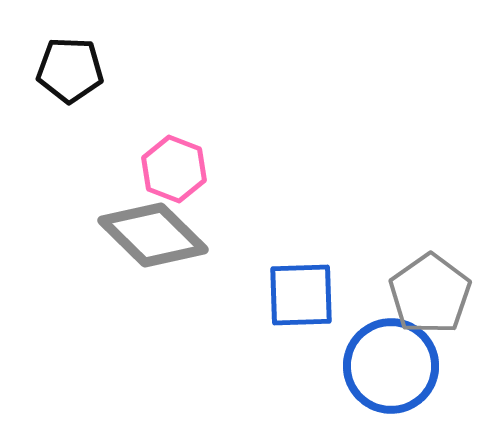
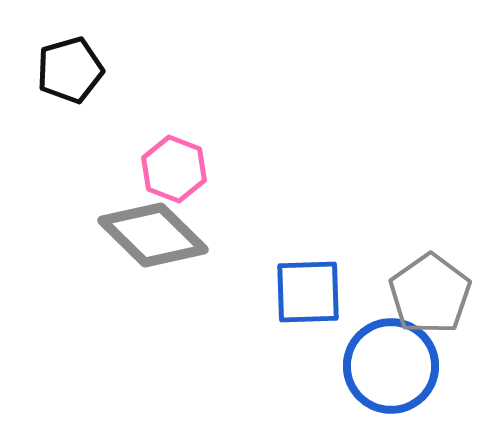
black pentagon: rotated 18 degrees counterclockwise
blue square: moved 7 px right, 3 px up
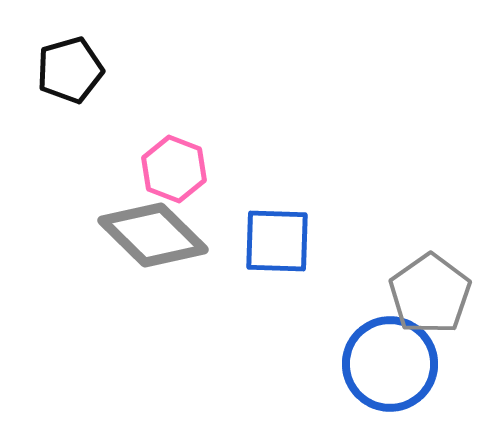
blue square: moved 31 px left, 51 px up; rotated 4 degrees clockwise
blue circle: moved 1 px left, 2 px up
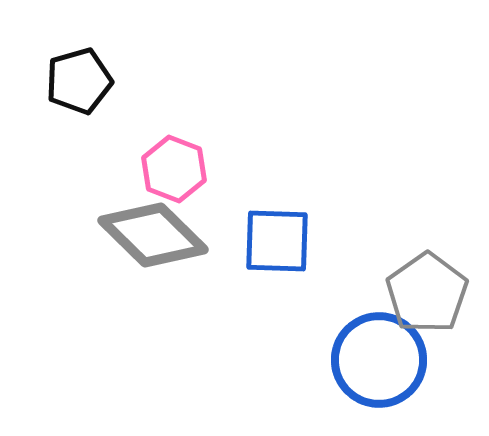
black pentagon: moved 9 px right, 11 px down
gray pentagon: moved 3 px left, 1 px up
blue circle: moved 11 px left, 4 px up
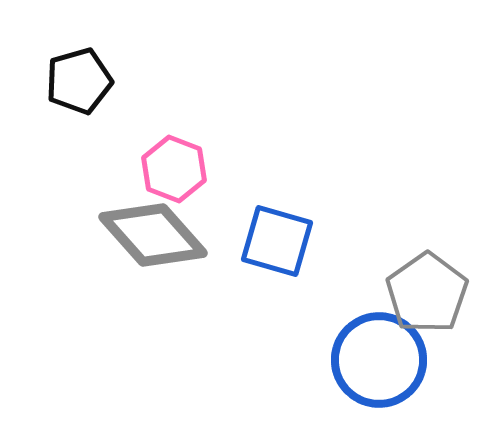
gray diamond: rotated 4 degrees clockwise
blue square: rotated 14 degrees clockwise
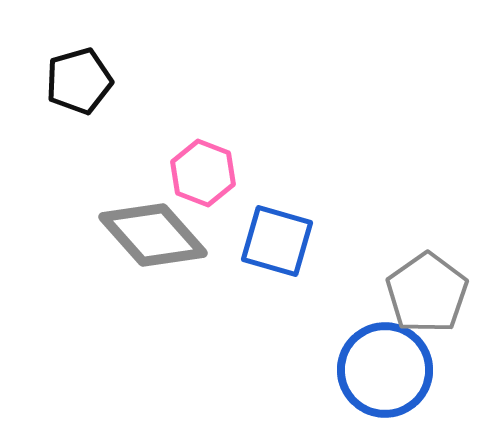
pink hexagon: moved 29 px right, 4 px down
blue circle: moved 6 px right, 10 px down
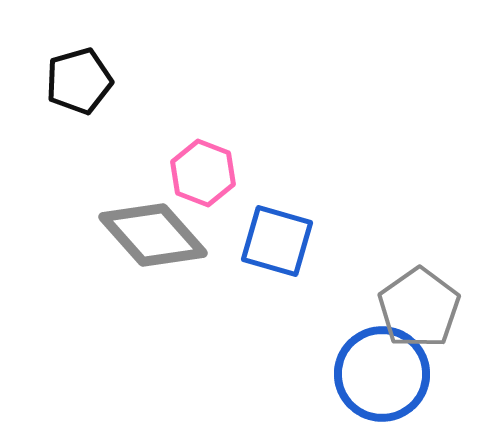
gray pentagon: moved 8 px left, 15 px down
blue circle: moved 3 px left, 4 px down
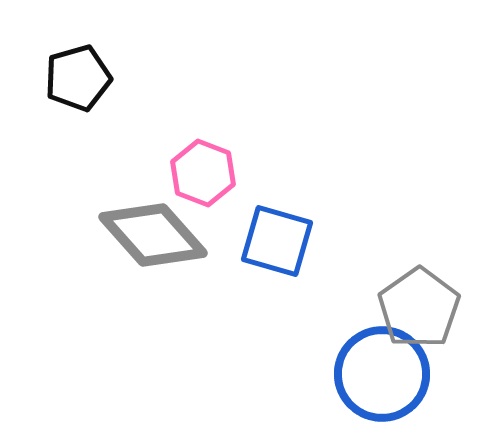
black pentagon: moved 1 px left, 3 px up
